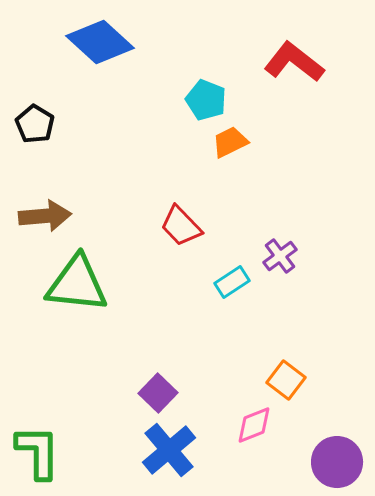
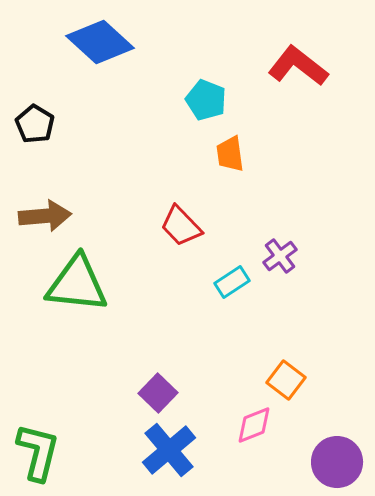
red L-shape: moved 4 px right, 4 px down
orange trapezoid: moved 12 px down; rotated 72 degrees counterclockwise
green L-shape: rotated 14 degrees clockwise
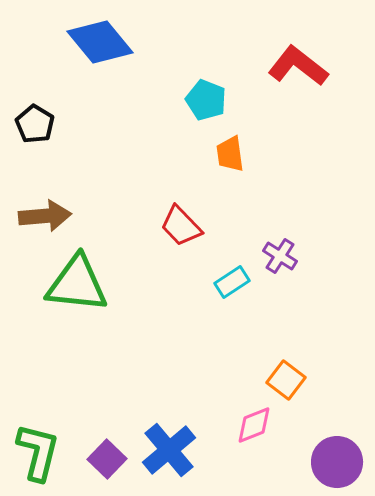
blue diamond: rotated 8 degrees clockwise
purple cross: rotated 20 degrees counterclockwise
purple square: moved 51 px left, 66 px down
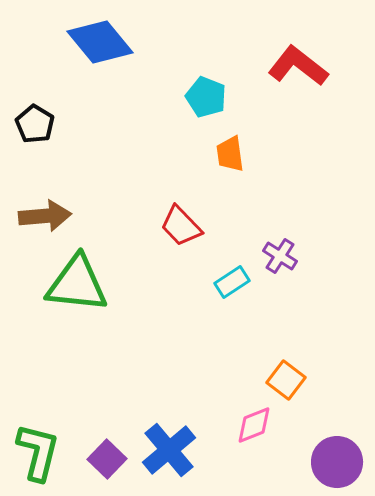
cyan pentagon: moved 3 px up
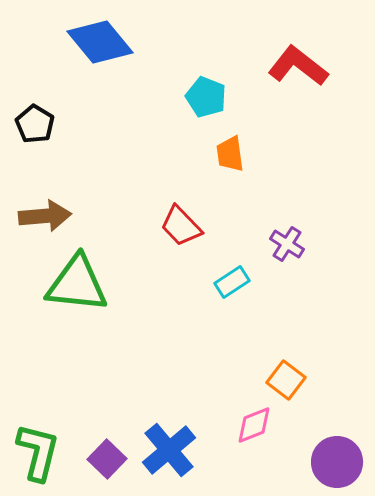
purple cross: moved 7 px right, 12 px up
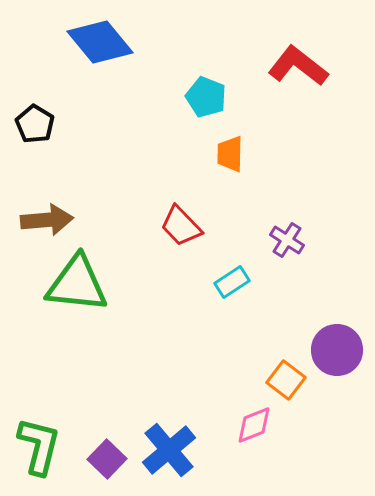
orange trapezoid: rotated 9 degrees clockwise
brown arrow: moved 2 px right, 4 px down
purple cross: moved 4 px up
green L-shape: moved 1 px right, 6 px up
purple circle: moved 112 px up
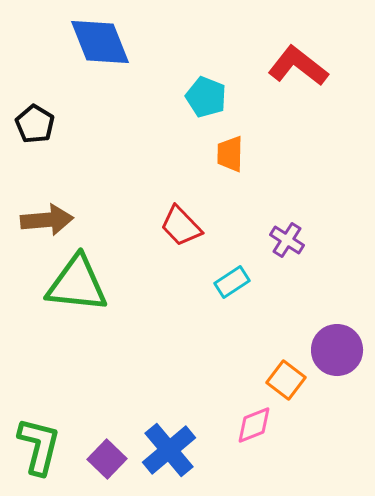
blue diamond: rotated 18 degrees clockwise
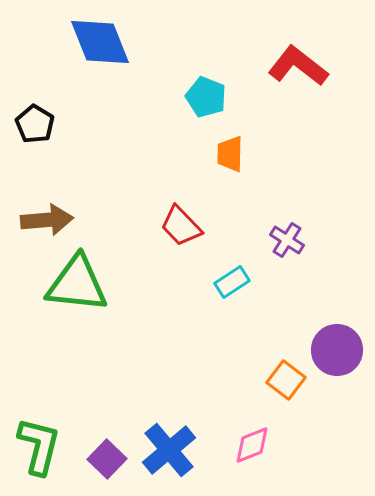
pink diamond: moved 2 px left, 20 px down
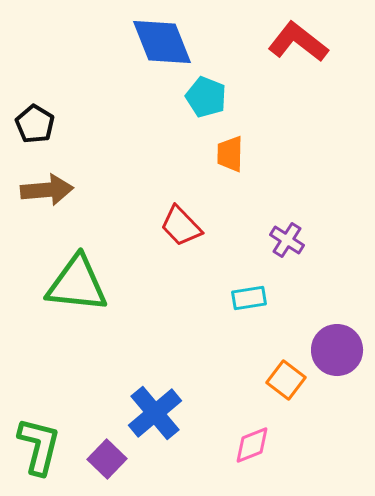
blue diamond: moved 62 px right
red L-shape: moved 24 px up
brown arrow: moved 30 px up
cyan rectangle: moved 17 px right, 16 px down; rotated 24 degrees clockwise
blue cross: moved 14 px left, 37 px up
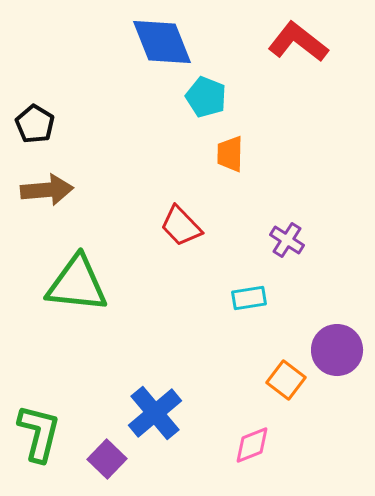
green L-shape: moved 13 px up
